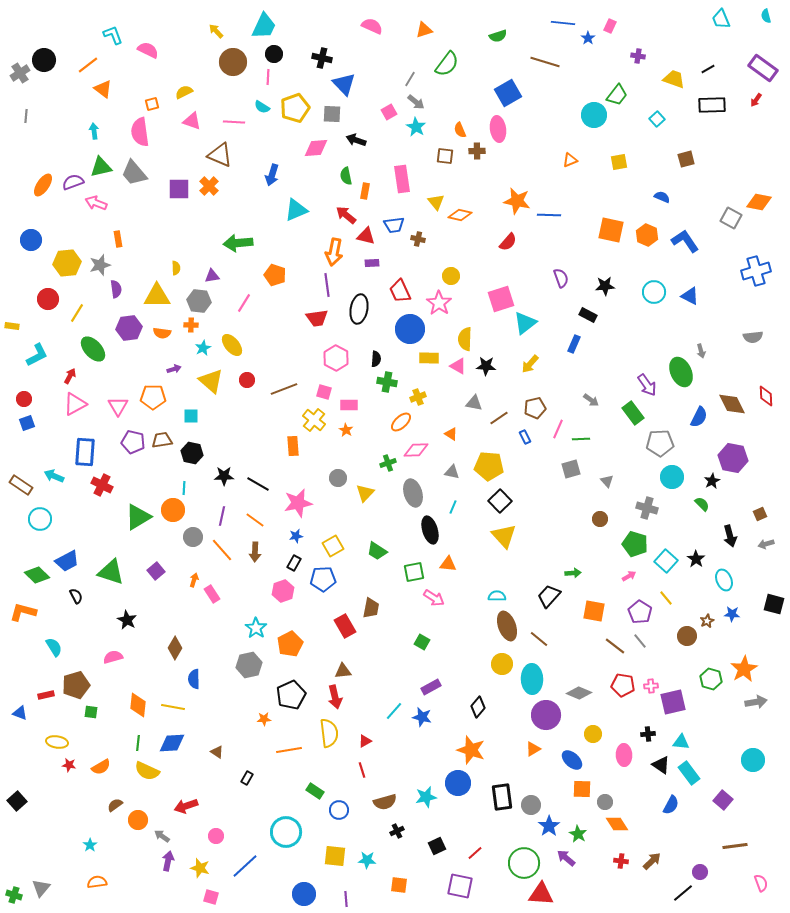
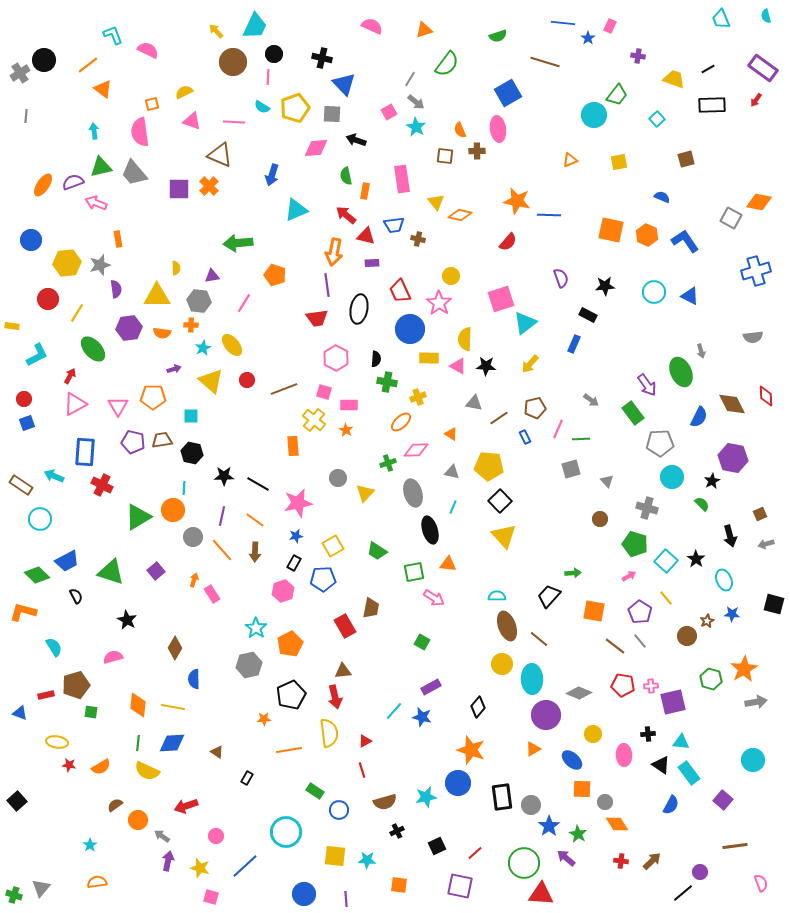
cyan trapezoid at (264, 26): moved 9 px left
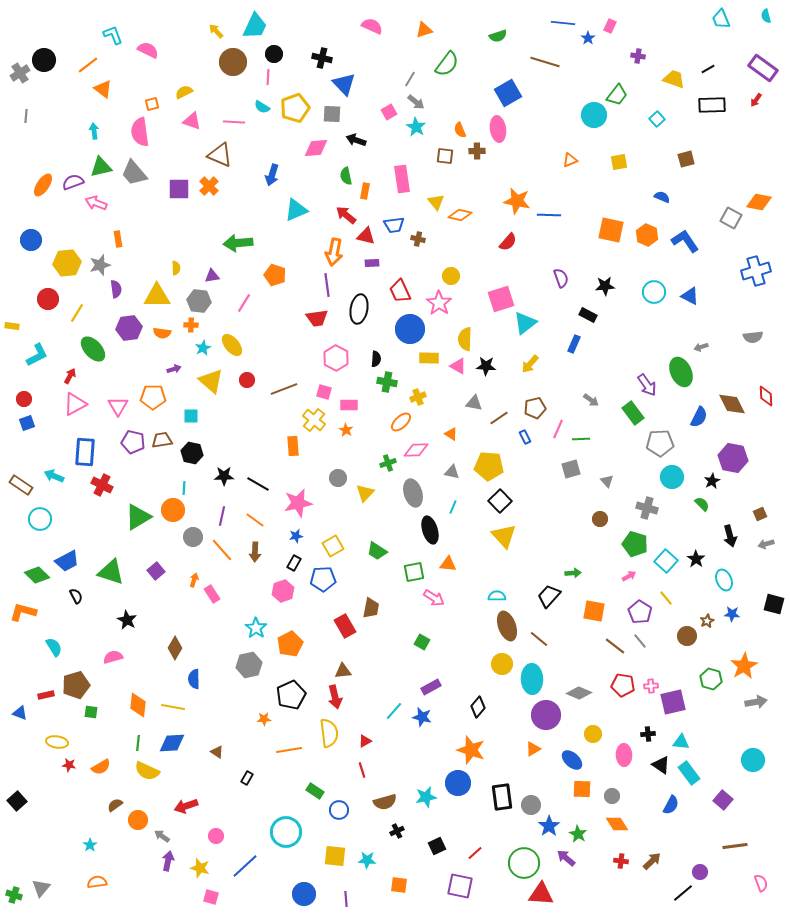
gray arrow at (701, 351): moved 4 px up; rotated 88 degrees clockwise
orange star at (744, 669): moved 3 px up
gray circle at (605, 802): moved 7 px right, 6 px up
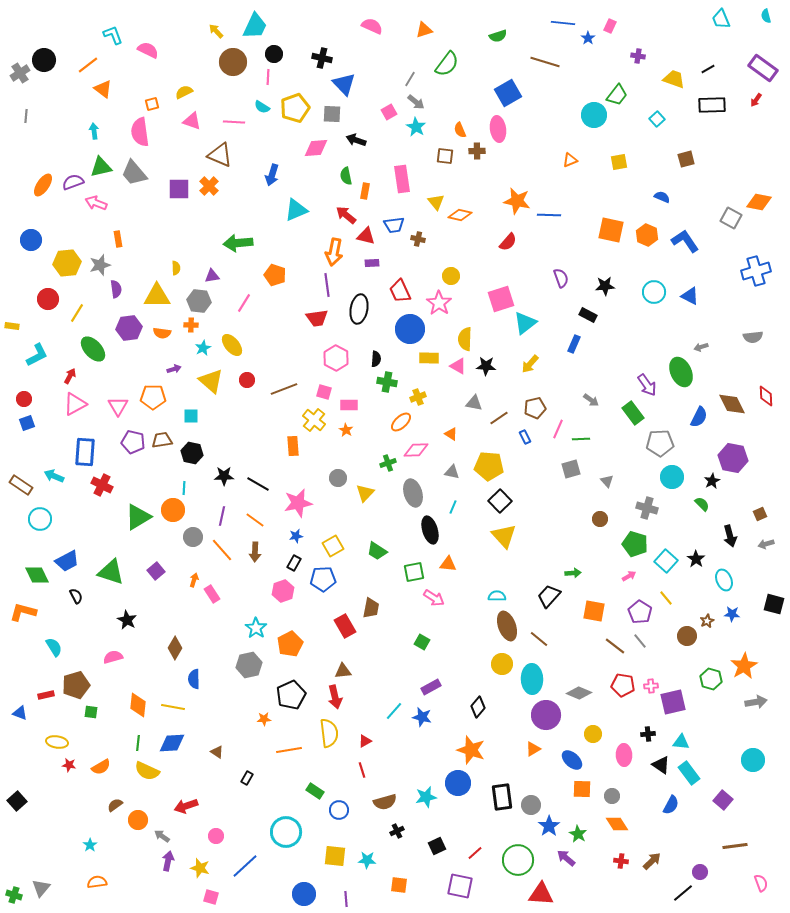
green diamond at (37, 575): rotated 20 degrees clockwise
green circle at (524, 863): moved 6 px left, 3 px up
